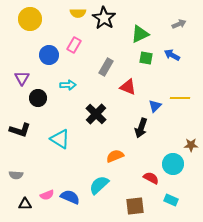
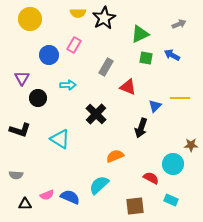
black star: rotated 10 degrees clockwise
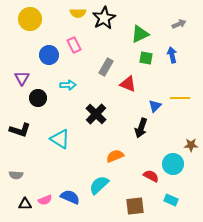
pink rectangle: rotated 56 degrees counterclockwise
blue arrow: rotated 49 degrees clockwise
red triangle: moved 3 px up
red semicircle: moved 2 px up
pink semicircle: moved 2 px left, 5 px down
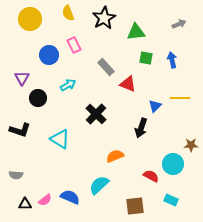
yellow semicircle: moved 10 px left; rotated 70 degrees clockwise
green triangle: moved 4 px left, 2 px up; rotated 18 degrees clockwise
blue arrow: moved 5 px down
gray rectangle: rotated 72 degrees counterclockwise
cyan arrow: rotated 28 degrees counterclockwise
pink semicircle: rotated 16 degrees counterclockwise
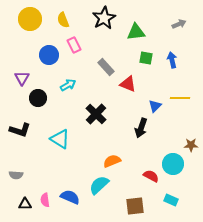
yellow semicircle: moved 5 px left, 7 px down
orange semicircle: moved 3 px left, 5 px down
pink semicircle: rotated 120 degrees clockwise
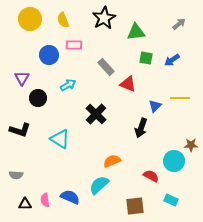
gray arrow: rotated 16 degrees counterclockwise
pink rectangle: rotated 63 degrees counterclockwise
blue arrow: rotated 112 degrees counterclockwise
cyan circle: moved 1 px right, 3 px up
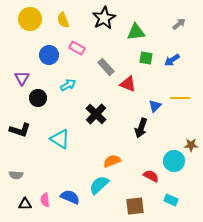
pink rectangle: moved 3 px right, 3 px down; rotated 28 degrees clockwise
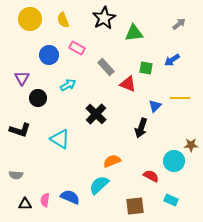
green triangle: moved 2 px left, 1 px down
green square: moved 10 px down
pink semicircle: rotated 16 degrees clockwise
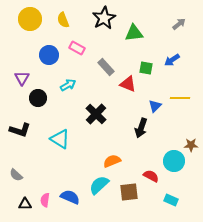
gray semicircle: rotated 40 degrees clockwise
brown square: moved 6 px left, 14 px up
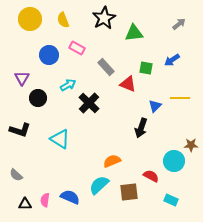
black cross: moved 7 px left, 11 px up
